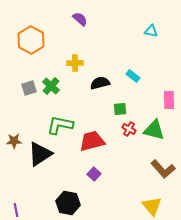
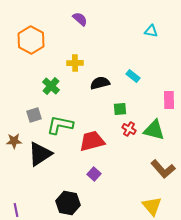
gray square: moved 5 px right, 27 px down
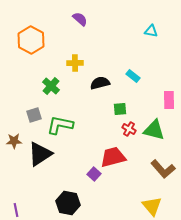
red trapezoid: moved 21 px right, 16 px down
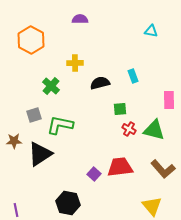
purple semicircle: rotated 42 degrees counterclockwise
cyan rectangle: rotated 32 degrees clockwise
red trapezoid: moved 7 px right, 10 px down; rotated 8 degrees clockwise
